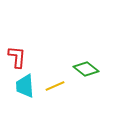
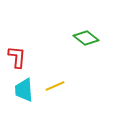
green diamond: moved 31 px up
cyan trapezoid: moved 1 px left, 4 px down
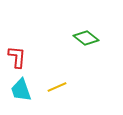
yellow line: moved 2 px right, 1 px down
cyan trapezoid: moved 3 px left; rotated 15 degrees counterclockwise
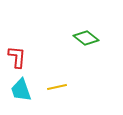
yellow line: rotated 12 degrees clockwise
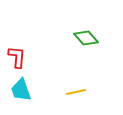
green diamond: rotated 10 degrees clockwise
yellow line: moved 19 px right, 5 px down
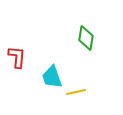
green diamond: rotated 50 degrees clockwise
cyan trapezoid: moved 31 px right, 13 px up
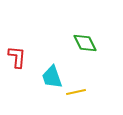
green diamond: moved 1 px left, 5 px down; rotated 35 degrees counterclockwise
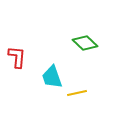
green diamond: rotated 20 degrees counterclockwise
yellow line: moved 1 px right, 1 px down
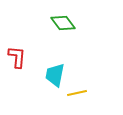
green diamond: moved 22 px left, 20 px up; rotated 10 degrees clockwise
cyan trapezoid: moved 3 px right, 2 px up; rotated 30 degrees clockwise
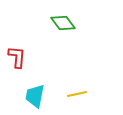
cyan trapezoid: moved 20 px left, 21 px down
yellow line: moved 1 px down
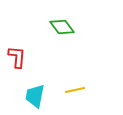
green diamond: moved 1 px left, 4 px down
yellow line: moved 2 px left, 4 px up
